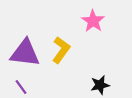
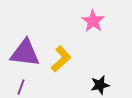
yellow L-shape: moved 9 px down; rotated 12 degrees clockwise
purple line: rotated 56 degrees clockwise
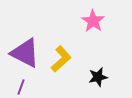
purple triangle: rotated 20 degrees clockwise
black star: moved 2 px left, 8 px up
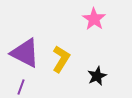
pink star: moved 1 px right, 2 px up
yellow L-shape: rotated 16 degrees counterclockwise
black star: moved 1 px left, 1 px up; rotated 12 degrees counterclockwise
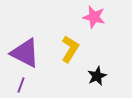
pink star: moved 2 px up; rotated 20 degrees counterclockwise
yellow L-shape: moved 9 px right, 10 px up
purple line: moved 2 px up
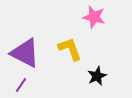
yellow L-shape: rotated 52 degrees counterclockwise
purple line: rotated 14 degrees clockwise
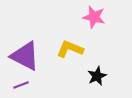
yellow L-shape: rotated 48 degrees counterclockwise
purple triangle: moved 3 px down
purple line: rotated 35 degrees clockwise
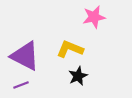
pink star: rotated 25 degrees counterclockwise
black star: moved 19 px left
